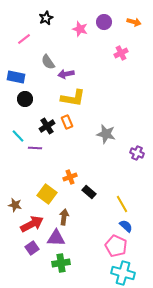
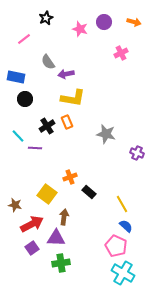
cyan cross: rotated 15 degrees clockwise
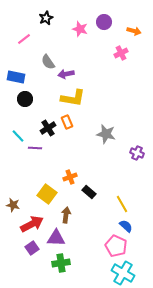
orange arrow: moved 9 px down
black cross: moved 1 px right, 2 px down
brown star: moved 2 px left
brown arrow: moved 2 px right, 2 px up
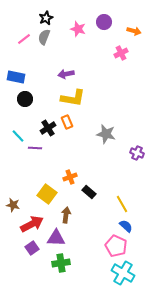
pink star: moved 2 px left
gray semicircle: moved 4 px left, 25 px up; rotated 56 degrees clockwise
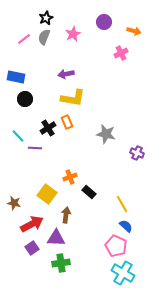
pink star: moved 5 px left, 5 px down; rotated 28 degrees clockwise
brown star: moved 1 px right, 2 px up
